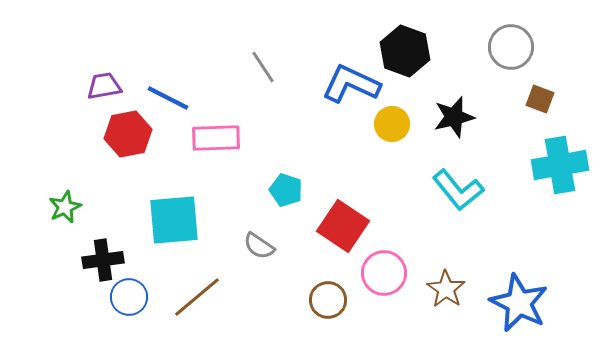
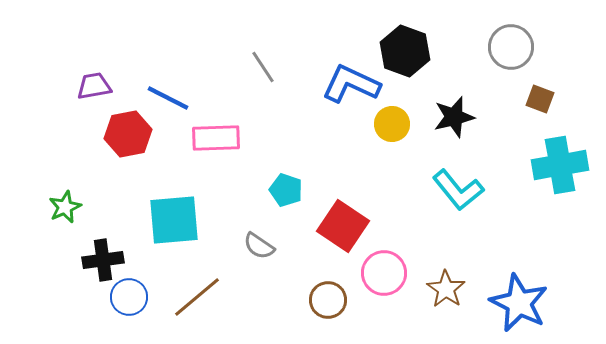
purple trapezoid: moved 10 px left
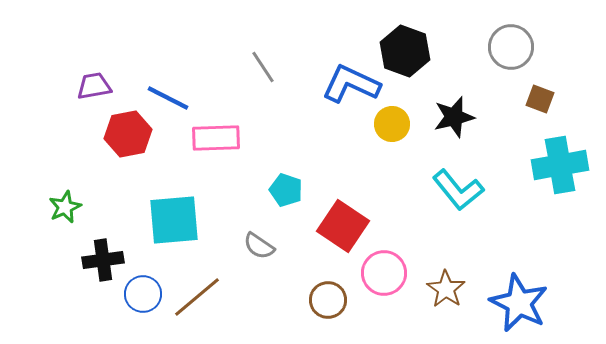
blue circle: moved 14 px right, 3 px up
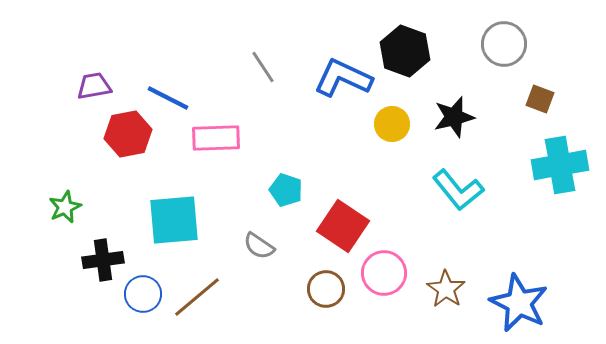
gray circle: moved 7 px left, 3 px up
blue L-shape: moved 8 px left, 6 px up
brown circle: moved 2 px left, 11 px up
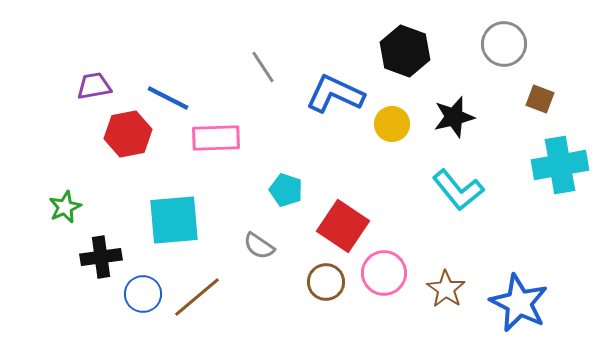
blue L-shape: moved 8 px left, 16 px down
black cross: moved 2 px left, 3 px up
brown circle: moved 7 px up
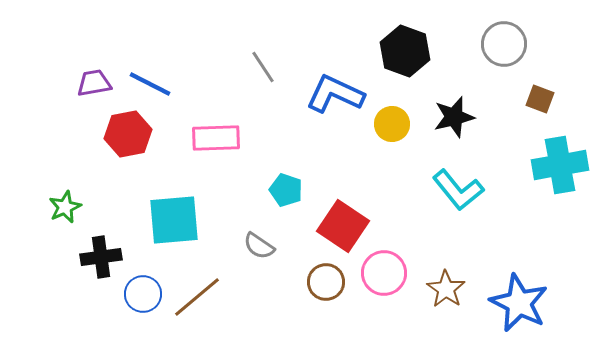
purple trapezoid: moved 3 px up
blue line: moved 18 px left, 14 px up
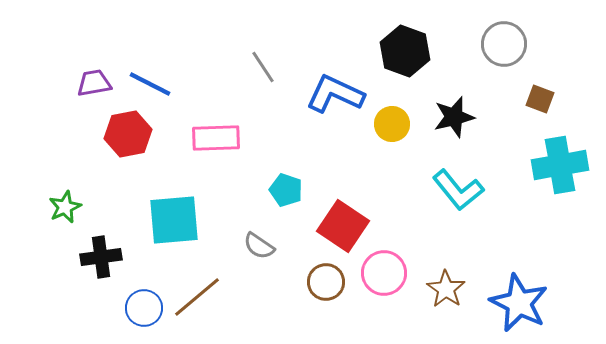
blue circle: moved 1 px right, 14 px down
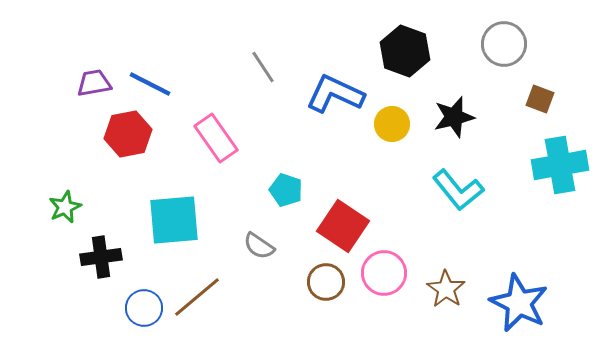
pink rectangle: rotated 57 degrees clockwise
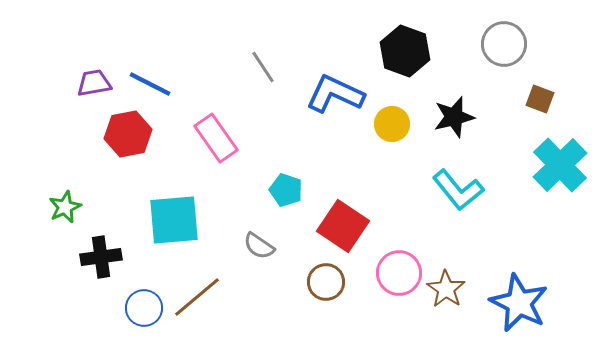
cyan cross: rotated 34 degrees counterclockwise
pink circle: moved 15 px right
